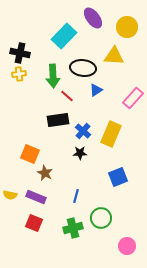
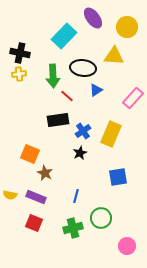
blue cross: rotated 14 degrees clockwise
black star: rotated 24 degrees counterclockwise
blue square: rotated 12 degrees clockwise
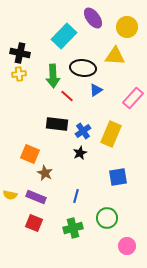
yellow triangle: moved 1 px right
black rectangle: moved 1 px left, 4 px down; rotated 15 degrees clockwise
green circle: moved 6 px right
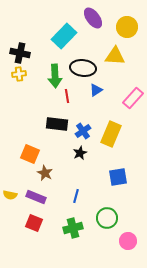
green arrow: moved 2 px right
red line: rotated 40 degrees clockwise
pink circle: moved 1 px right, 5 px up
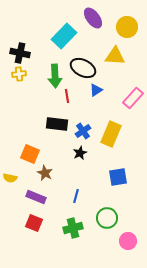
black ellipse: rotated 20 degrees clockwise
yellow semicircle: moved 17 px up
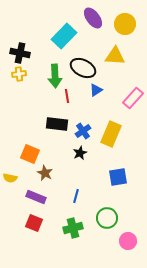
yellow circle: moved 2 px left, 3 px up
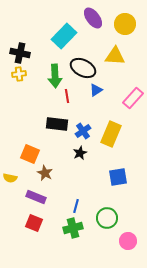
blue line: moved 10 px down
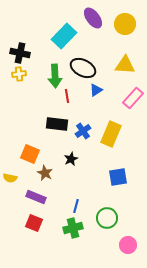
yellow triangle: moved 10 px right, 9 px down
black star: moved 9 px left, 6 px down
pink circle: moved 4 px down
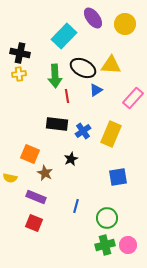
yellow triangle: moved 14 px left
green cross: moved 32 px right, 17 px down
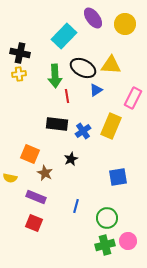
pink rectangle: rotated 15 degrees counterclockwise
yellow rectangle: moved 8 px up
pink circle: moved 4 px up
